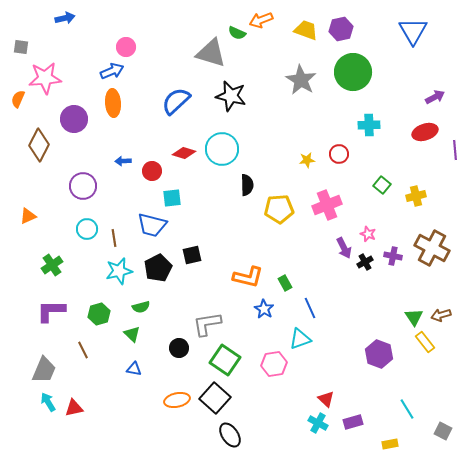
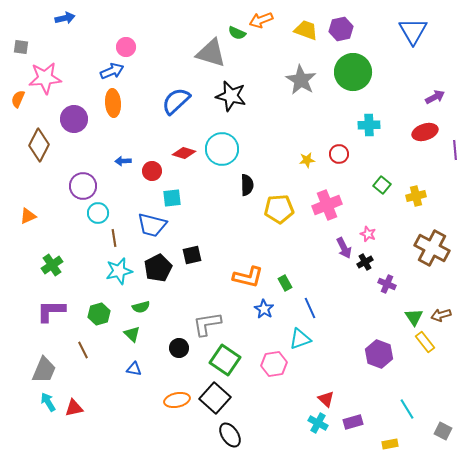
cyan circle at (87, 229): moved 11 px right, 16 px up
purple cross at (393, 256): moved 6 px left, 28 px down; rotated 12 degrees clockwise
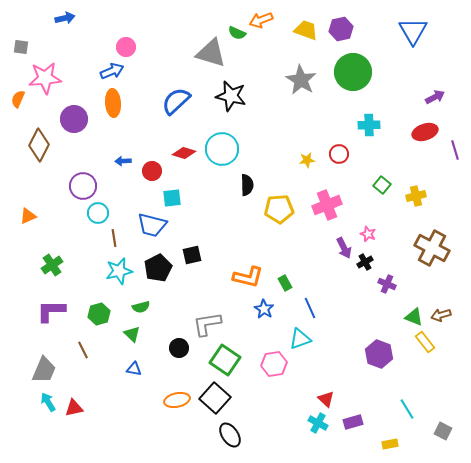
purple line at (455, 150): rotated 12 degrees counterclockwise
green triangle at (414, 317): rotated 36 degrees counterclockwise
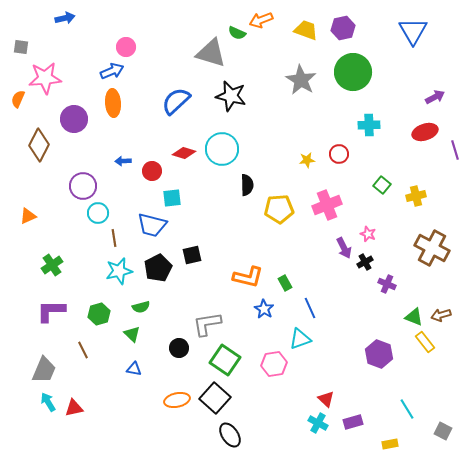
purple hexagon at (341, 29): moved 2 px right, 1 px up
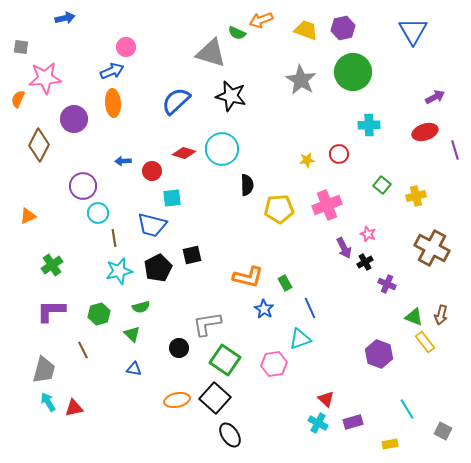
brown arrow at (441, 315): rotated 60 degrees counterclockwise
gray trapezoid at (44, 370): rotated 8 degrees counterclockwise
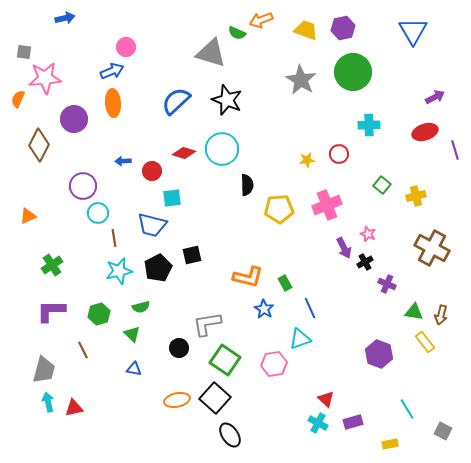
gray square at (21, 47): moved 3 px right, 5 px down
black star at (231, 96): moved 4 px left, 4 px down; rotated 8 degrees clockwise
green triangle at (414, 317): moved 5 px up; rotated 12 degrees counterclockwise
cyan arrow at (48, 402): rotated 18 degrees clockwise
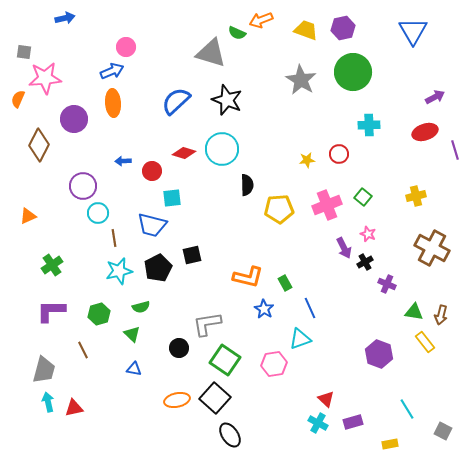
green square at (382, 185): moved 19 px left, 12 px down
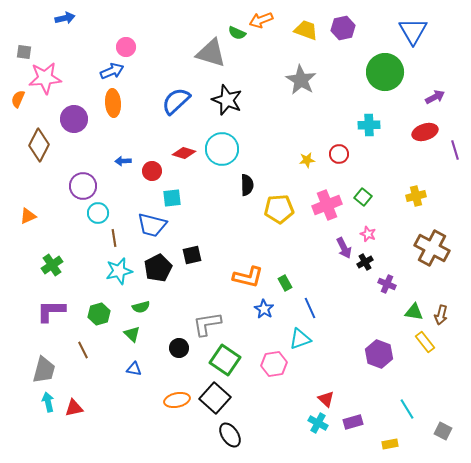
green circle at (353, 72): moved 32 px right
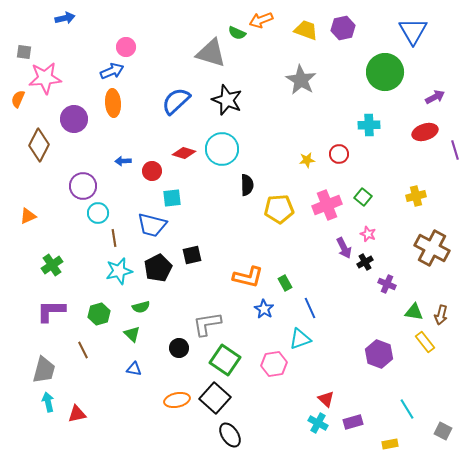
red triangle at (74, 408): moved 3 px right, 6 px down
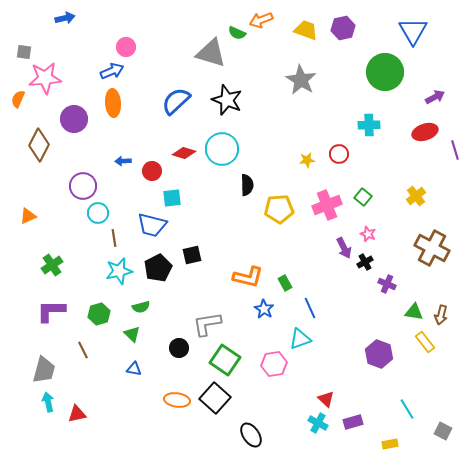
yellow cross at (416, 196): rotated 24 degrees counterclockwise
orange ellipse at (177, 400): rotated 20 degrees clockwise
black ellipse at (230, 435): moved 21 px right
